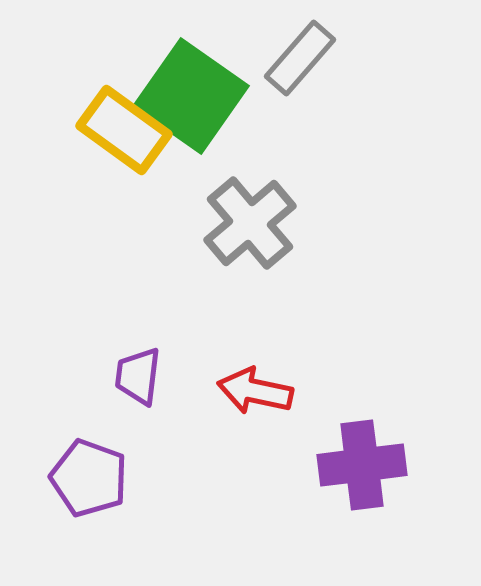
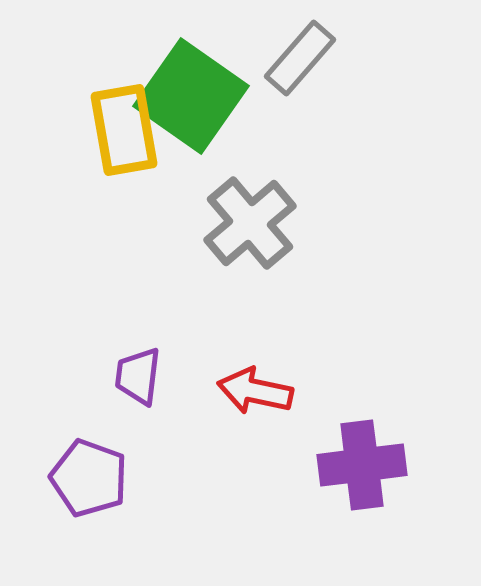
yellow rectangle: rotated 44 degrees clockwise
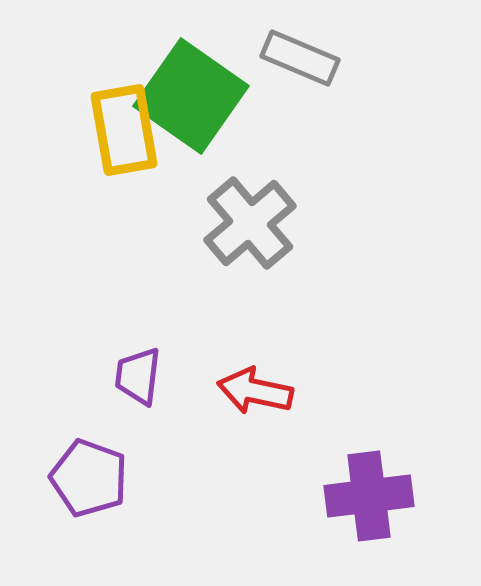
gray rectangle: rotated 72 degrees clockwise
purple cross: moved 7 px right, 31 px down
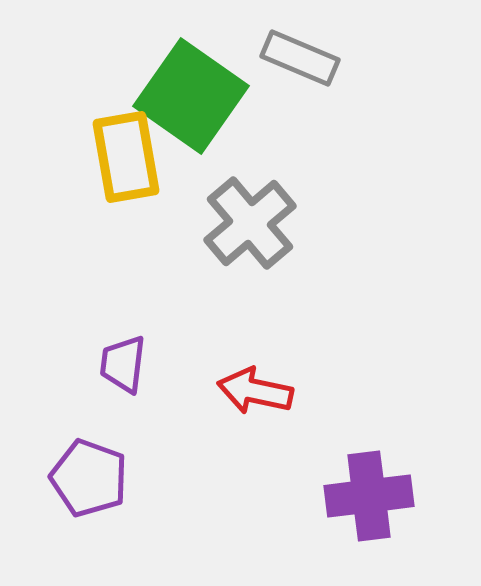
yellow rectangle: moved 2 px right, 27 px down
purple trapezoid: moved 15 px left, 12 px up
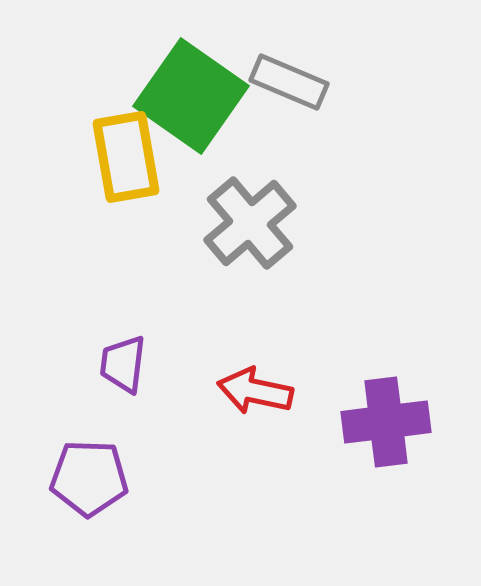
gray rectangle: moved 11 px left, 24 px down
purple pentagon: rotated 18 degrees counterclockwise
purple cross: moved 17 px right, 74 px up
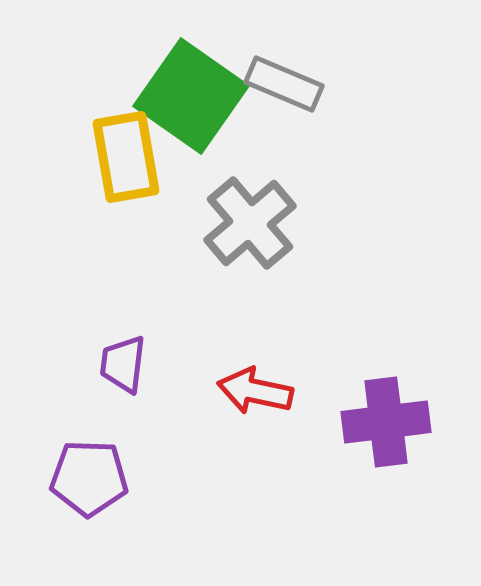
gray rectangle: moved 5 px left, 2 px down
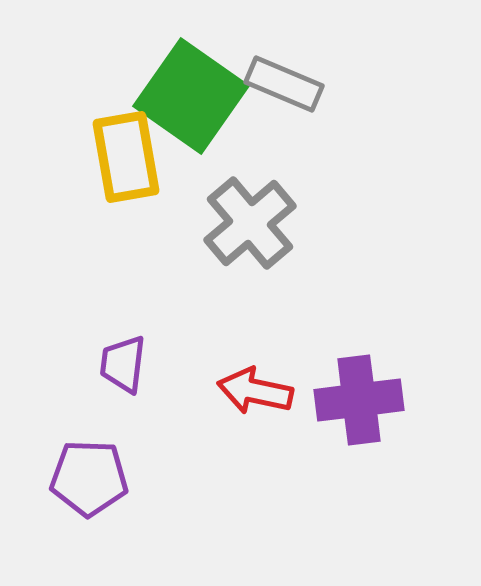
purple cross: moved 27 px left, 22 px up
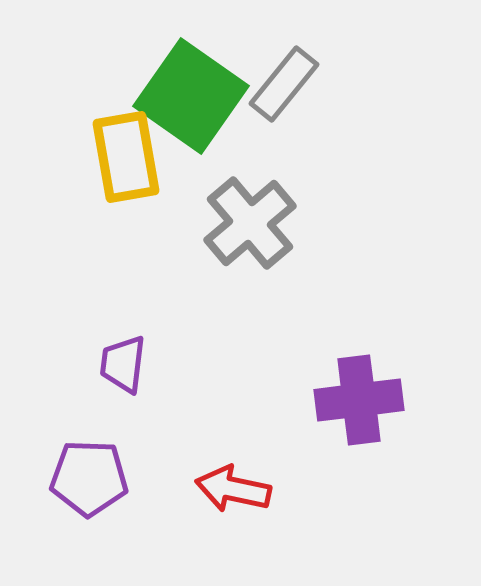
gray rectangle: rotated 74 degrees counterclockwise
red arrow: moved 22 px left, 98 px down
